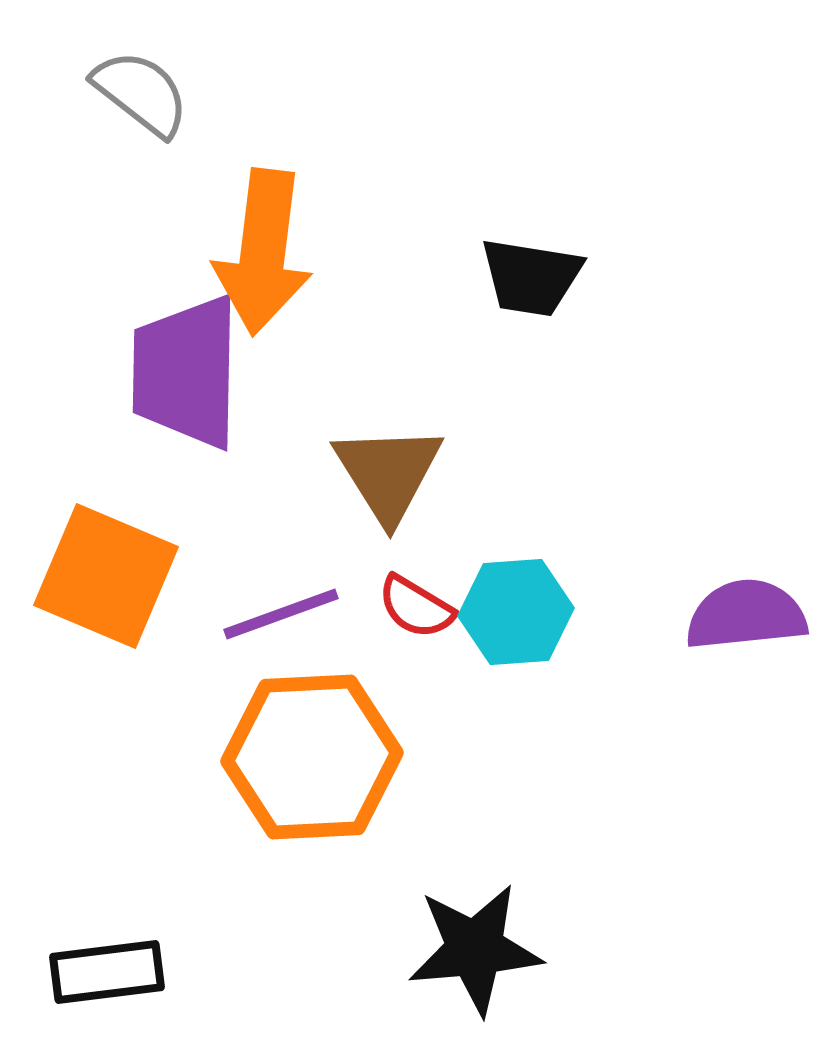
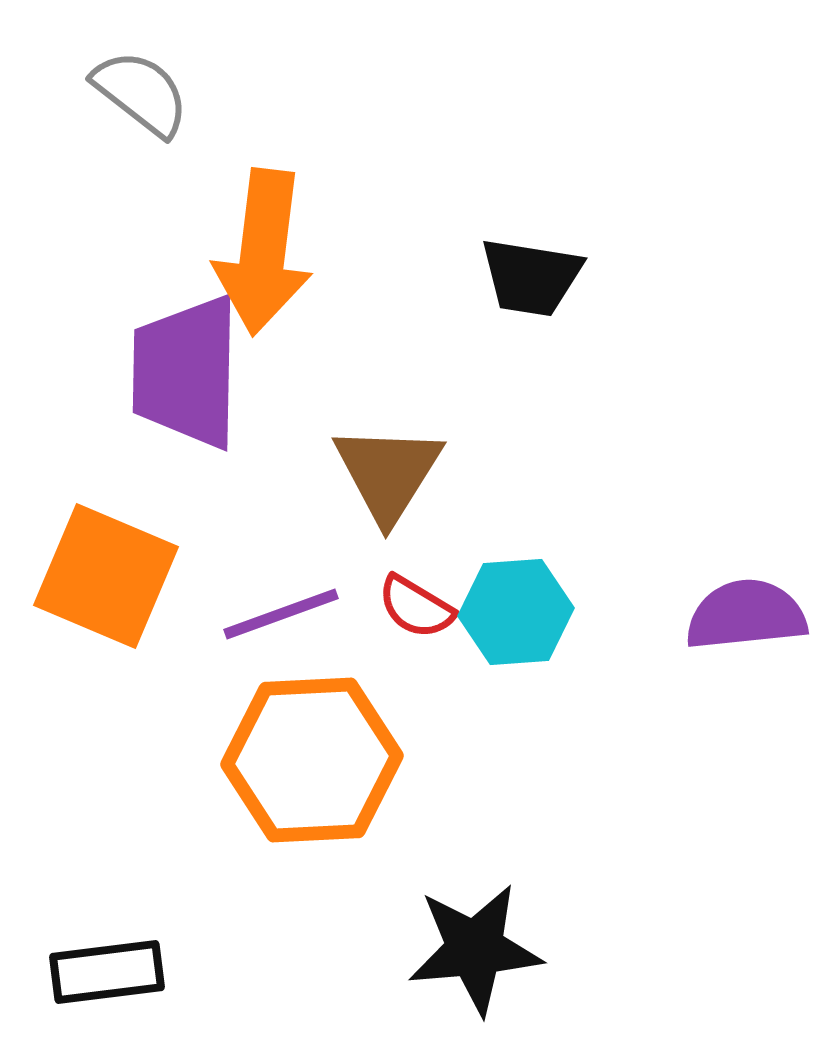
brown triangle: rotated 4 degrees clockwise
orange hexagon: moved 3 px down
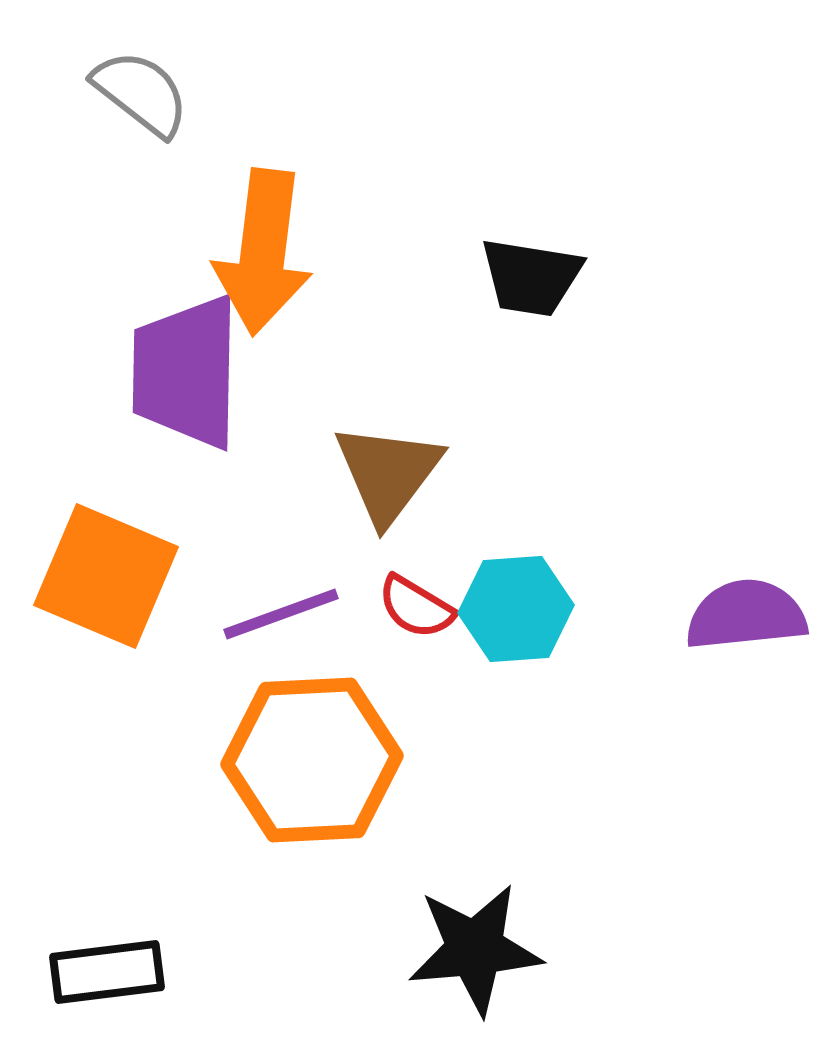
brown triangle: rotated 5 degrees clockwise
cyan hexagon: moved 3 px up
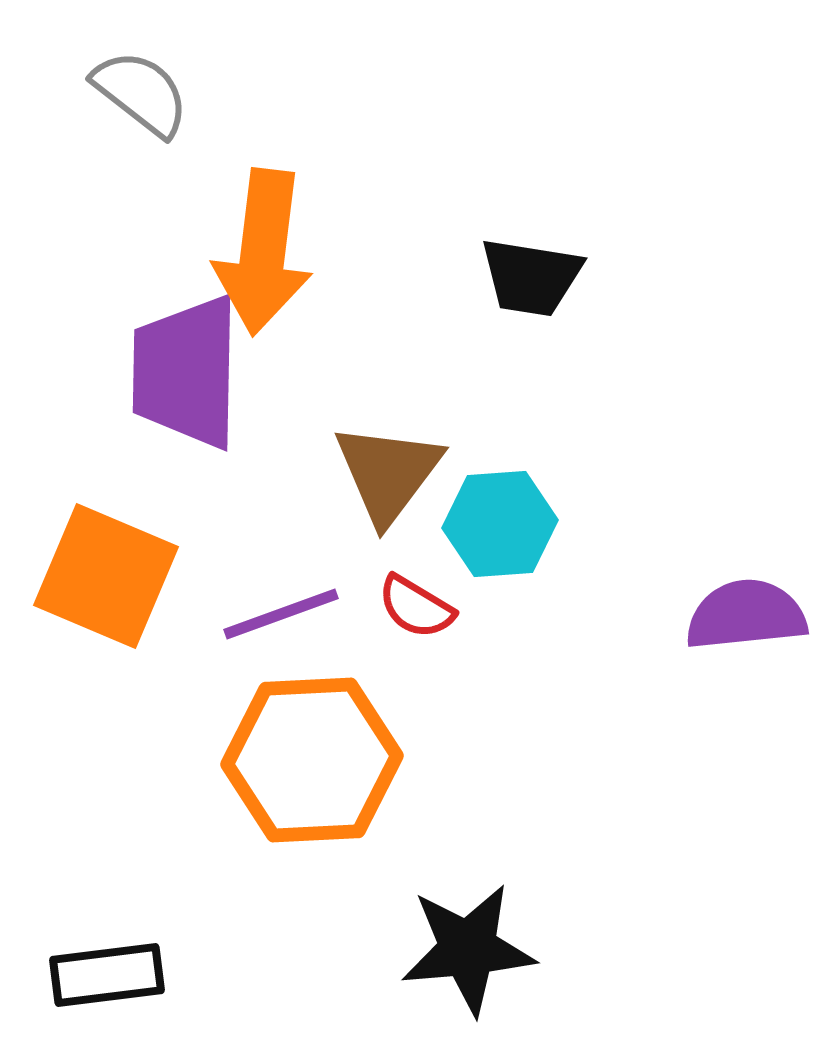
cyan hexagon: moved 16 px left, 85 px up
black star: moved 7 px left
black rectangle: moved 3 px down
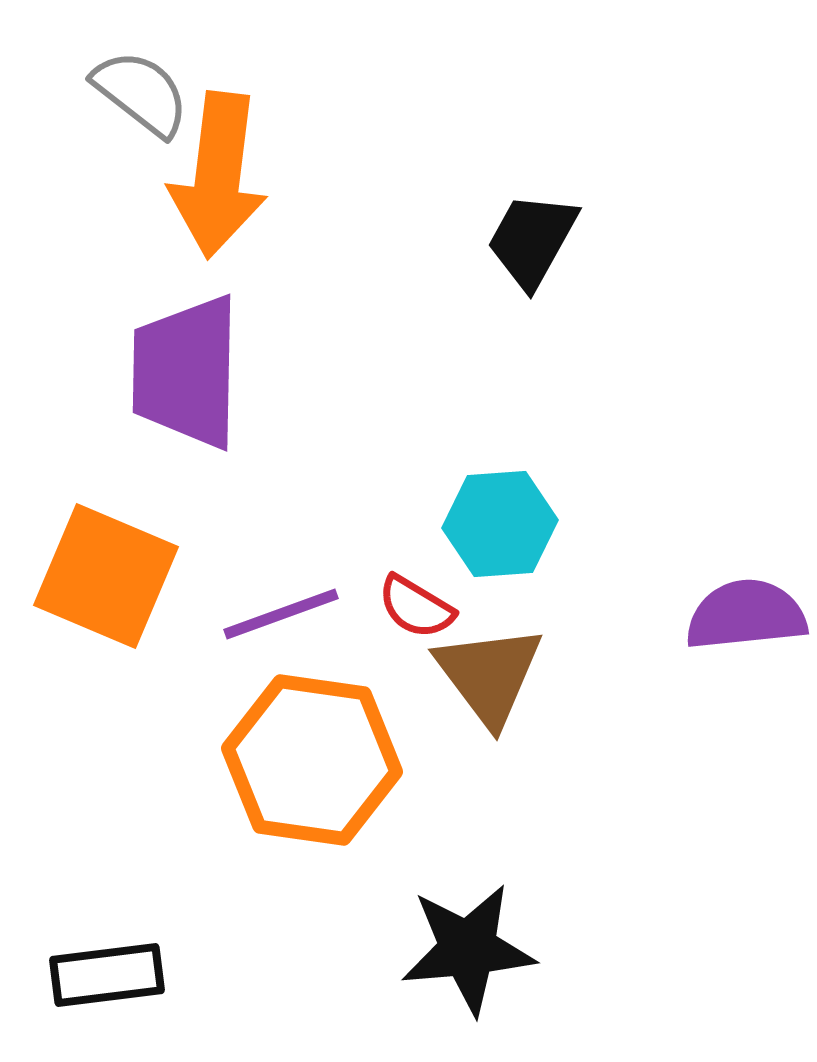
orange arrow: moved 45 px left, 77 px up
black trapezoid: moved 1 px right, 37 px up; rotated 110 degrees clockwise
brown triangle: moved 101 px right, 202 px down; rotated 14 degrees counterclockwise
orange hexagon: rotated 11 degrees clockwise
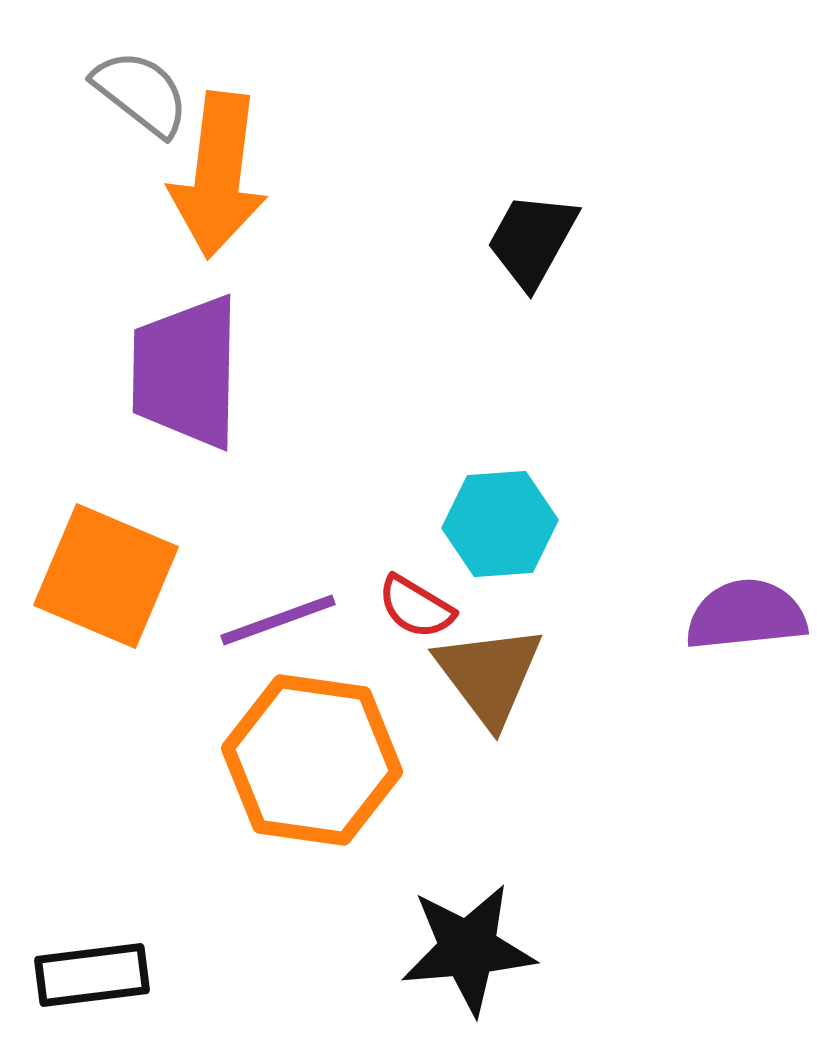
purple line: moved 3 px left, 6 px down
black rectangle: moved 15 px left
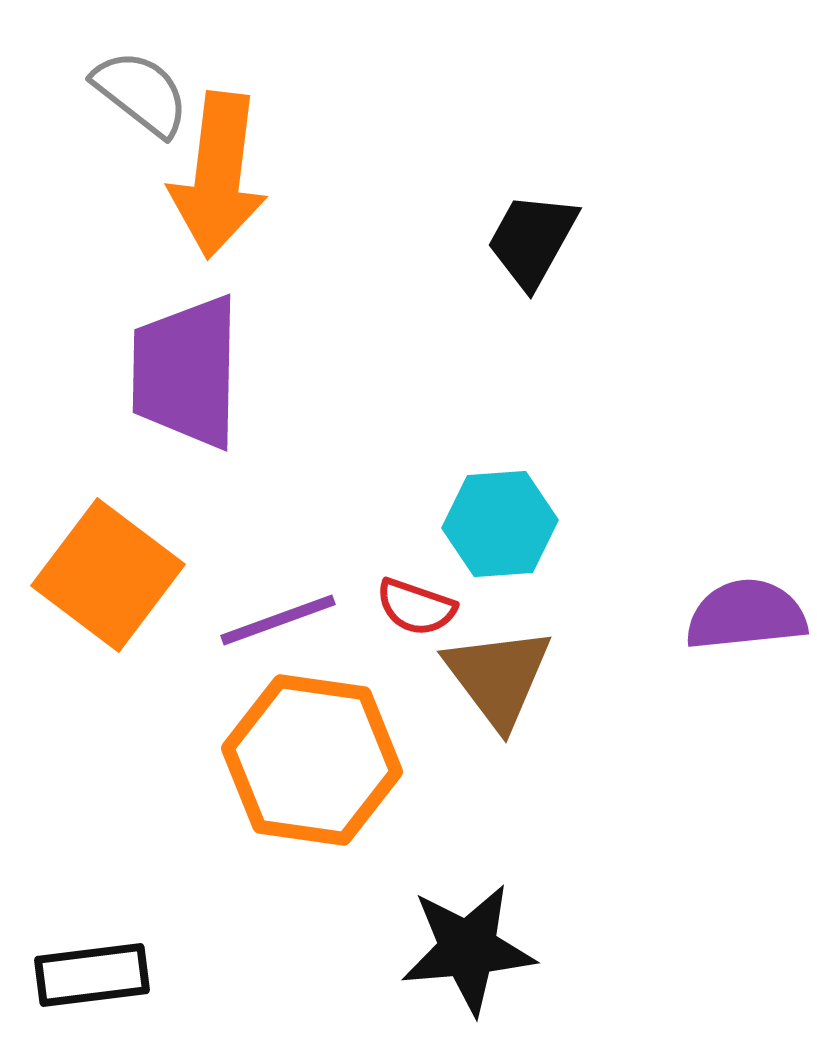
orange square: moved 2 px right, 1 px up; rotated 14 degrees clockwise
red semicircle: rotated 12 degrees counterclockwise
brown triangle: moved 9 px right, 2 px down
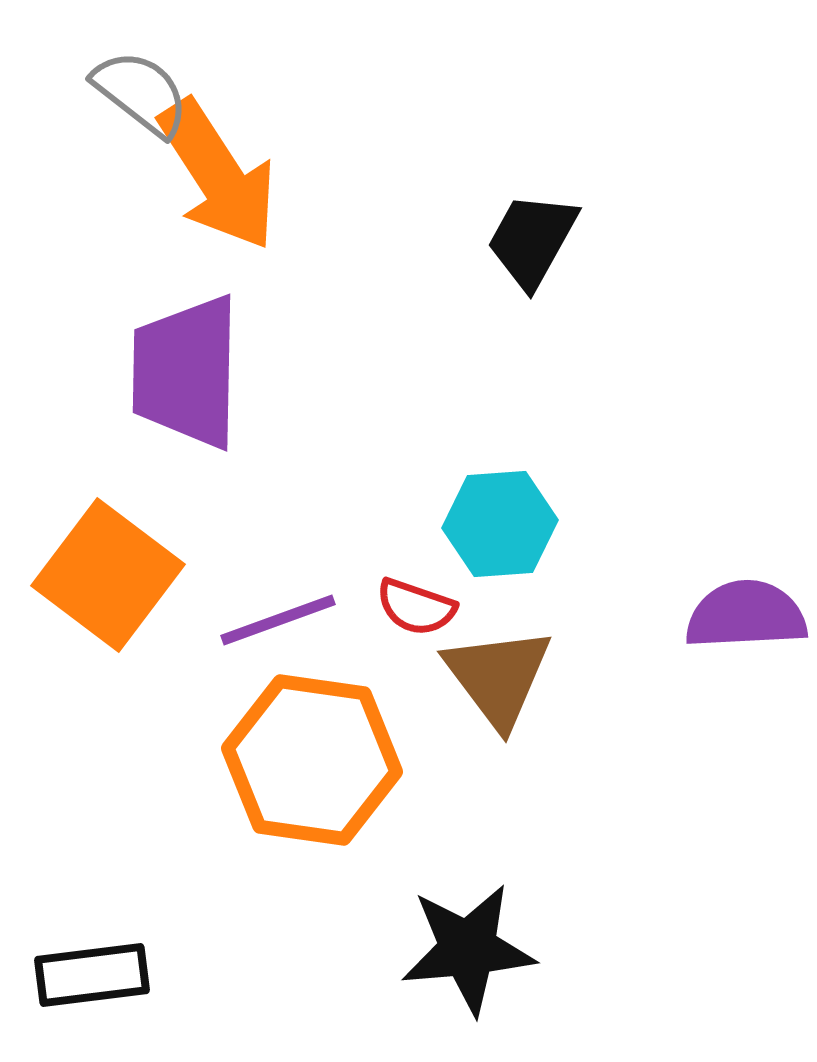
orange arrow: rotated 40 degrees counterclockwise
purple semicircle: rotated 3 degrees clockwise
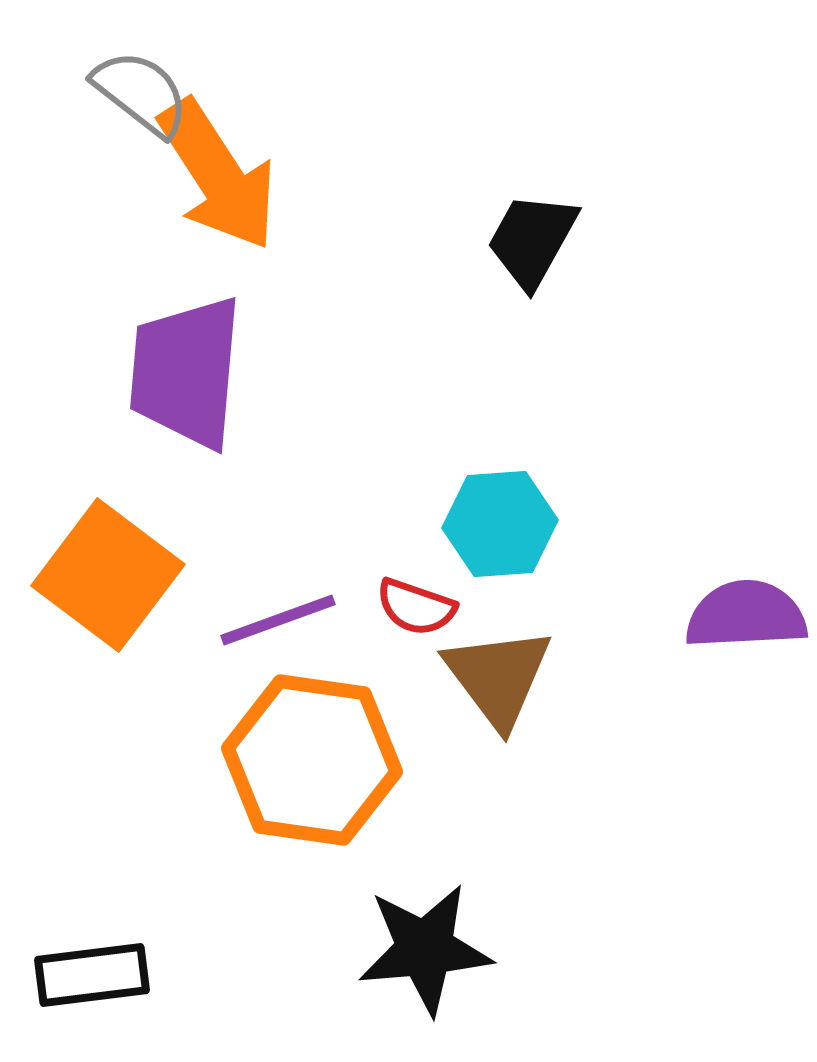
purple trapezoid: rotated 4 degrees clockwise
black star: moved 43 px left
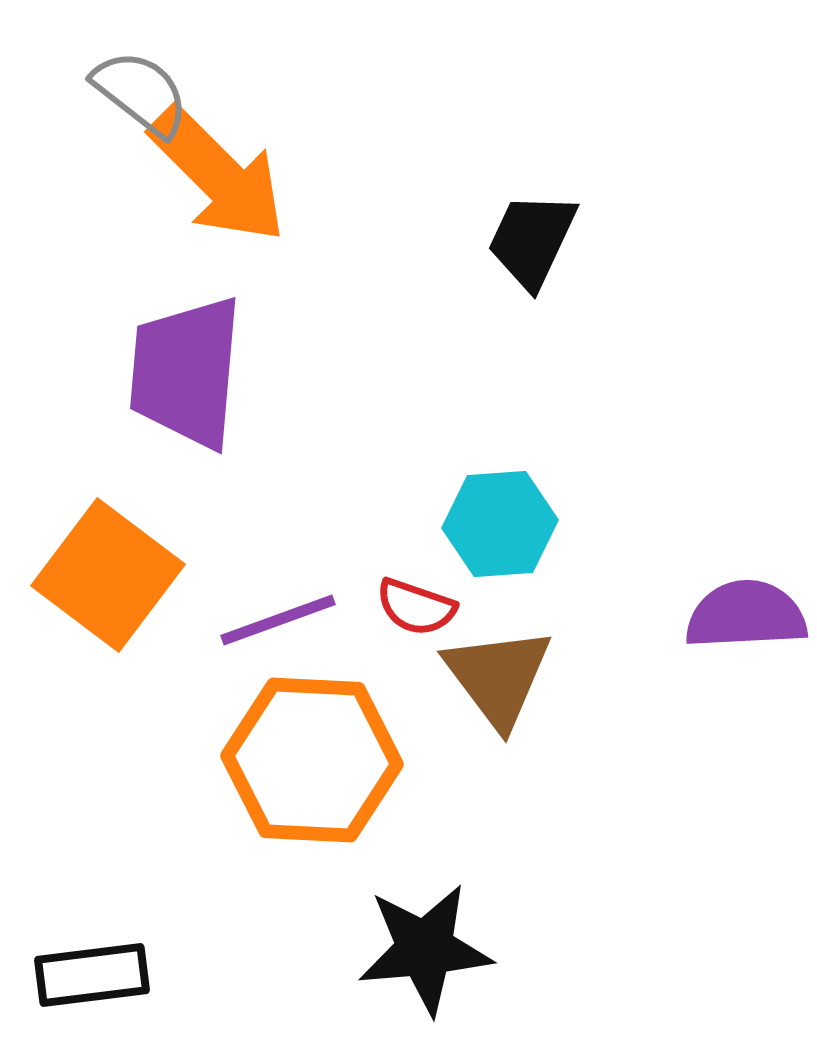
orange arrow: rotated 12 degrees counterclockwise
black trapezoid: rotated 4 degrees counterclockwise
orange hexagon: rotated 5 degrees counterclockwise
